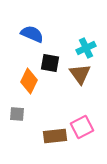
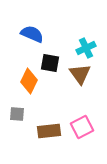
brown rectangle: moved 6 px left, 5 px up
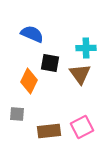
cyan cross: rotated 24 degrees clockwise
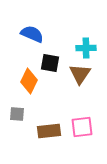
brown triangle: rotated 10 degrees clockwise
pink square: rotated 20 degrees clockwise
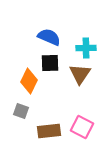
blue semicircle: moved 17 px right, 3 px down
black square: rotated 12 degrees counterclockwise
gray square: moved 4 px right, 3 px up; rotated 14 degrees clockwise
pink square: rotated 35 degrees clockwise
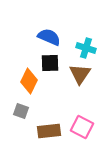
cyan cross: rotated 18 degrees clockwise
